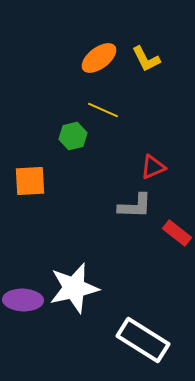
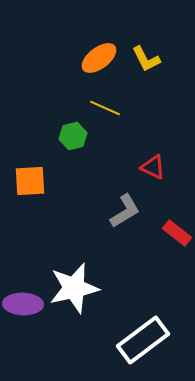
yellow line: moved 2 px right, 2 px up
red triangle: rotated 48 degrees clockwise
gray L-shape: moved 10 px left, 5 px down; rotated 33 degrees counterclockwise
purple ellipse: moved 4 px down
white rectangle: rotated 69 degrees counterclockwise
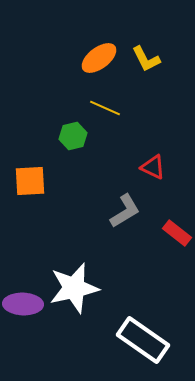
white rectangle: rotated 72 degrees clockwise
